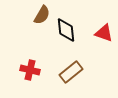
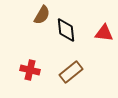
red triangle: rotated 12 degrees counterclockwise
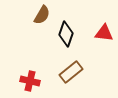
black diamond: moved 4 px down; rotated 25 degrees clockwise
red cross: moved 11 px down
